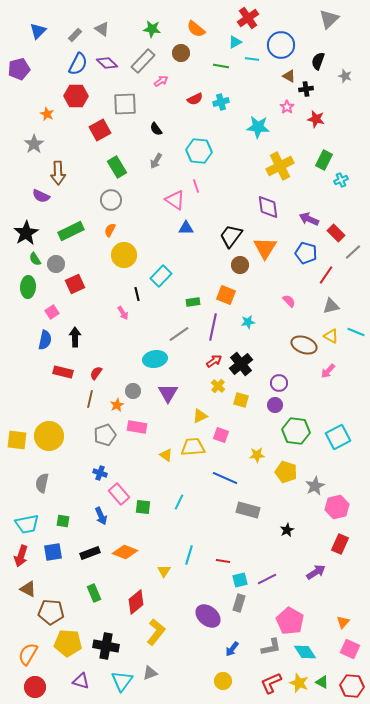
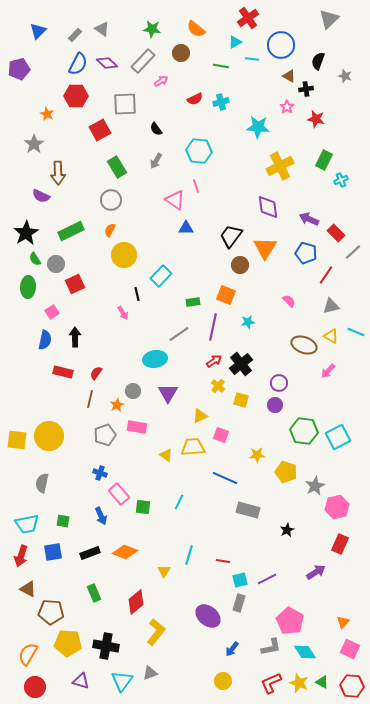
green hexagon at (296, 431): moved 8 px right
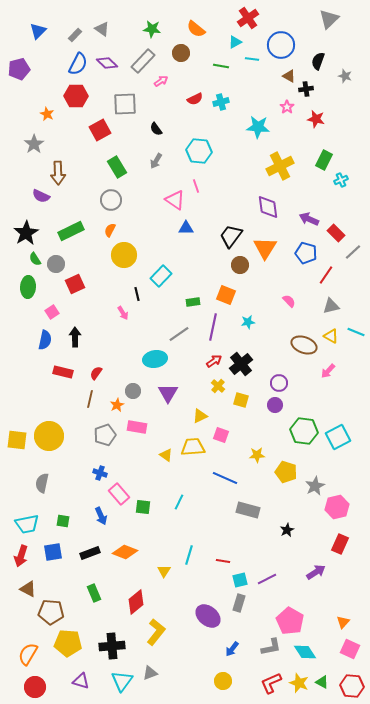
black cross at (106, 646): moved 6 px right; rotated 15 degrees counterclockwise
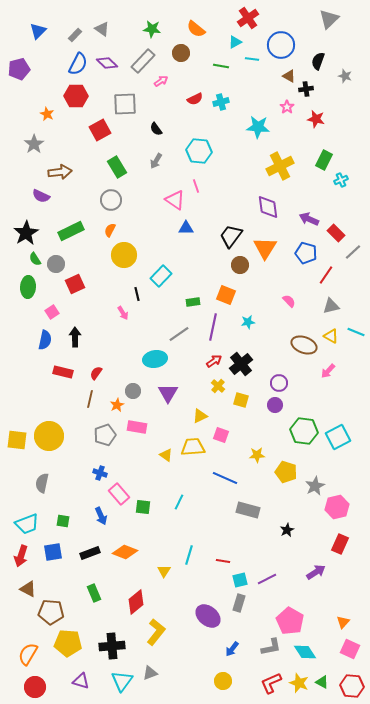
brown arrow at (58, 173): moved 2 px right, 1 px up; rotated 95 degrees counterclockwise
cyan trapezoid at (27, 524): rotated 10 degrees counterclockwise
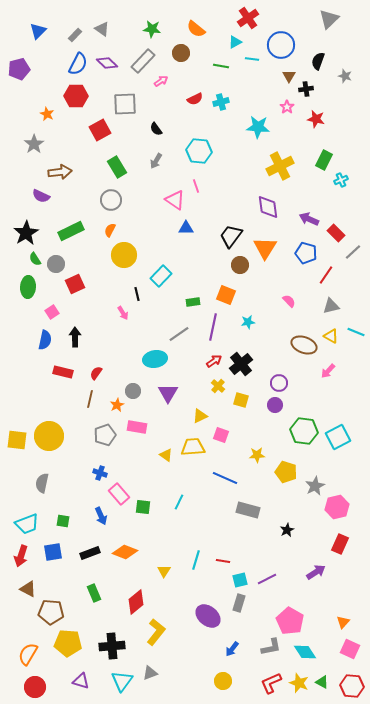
brown triangle at (289, 76): rotated 32 degrees clockwise
cyan line at (189, 555): moved 7 px right, 5 px down
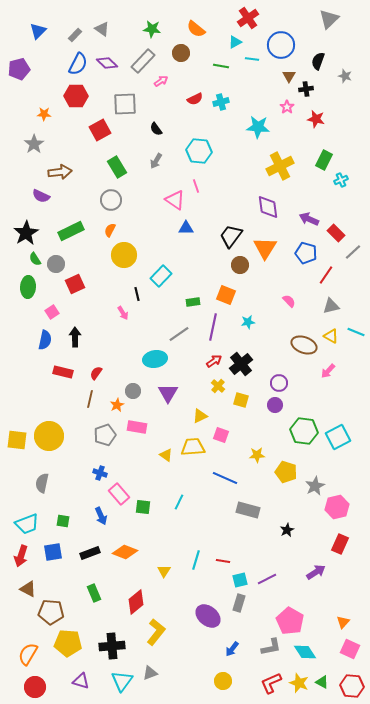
orange star at (47, 114): moved 3 px left; rotated 24 degrees counterclockwise
